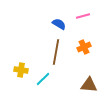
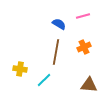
yellow cross: moved 1 px left, 1 px up
cyan line: moved 1 px right, 1 px down
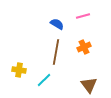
blue semicircle: moved 2 px left
yellow cross: moved 1 px left, 1 px down
brown triangle: rotated 48 degrees clockwise
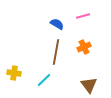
yellow cross: moved 5 px left, 3 px down
